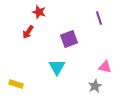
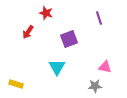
red star: moved 7 px right, 1 px down
gray star: rotated 24 degrees clockwise
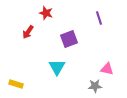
pink triangle: moved 2 px right, 2 px down
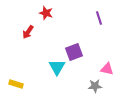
purple square: moved 5 px right, 13 px down
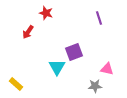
yellow rectangle: rotated 24 degrees clockwise
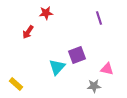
red star: rotated 24 degrees counterclockwise
purple square: moved 3 px right, 3 px down
cyan triangle: rotated 12 degrees clockwise
gray star: moved 1 px left
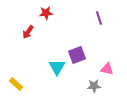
cyan triangle: rotated 12 degrees counterclockwise
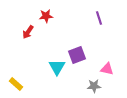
red star: moved 3 px down
